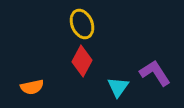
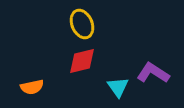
red diamond: rotated 48 degrees clockwise
purple L-shape: moved 2 px left; rotated 24 degrees counterclockwise
cyan triangle: rotated 10 degrees counterclockwise
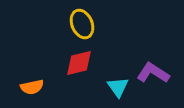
red diamond: moved 3 px left, 2 px down
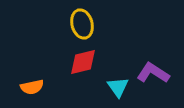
yellow ellipse: rotated 8 degrees clockwise
red diamond: moved 4 px right, 1 px up
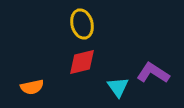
red diamond: moved 1 px left
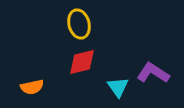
yellow ellipse: moved 3 px left
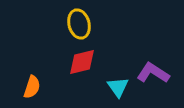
orange semicircle: rotated 60 degrees counterclockwise
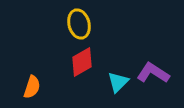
red diamond: rotated 16 degrees counterclockwise
cyan triangle: moved 5 px up; rotated 20 degrees clockwise
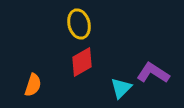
cyan triangle: moved 3 px right, 6 px down
orange semicircle: moved 1 px right, 2 px up
